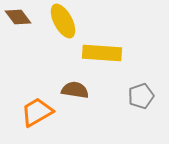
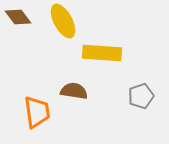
brown semicircle: moved 1 px left, 1 px down
orange trapezoid: rotated 112 degrees clockwise
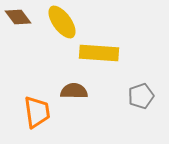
yellow ellipse: moved 1 px left, 1 px down; rotated 8 degrees counterclockwise
yellow rectangle: moved 3 px left
brown semicircle: rotated 8 degrees counterclockwise
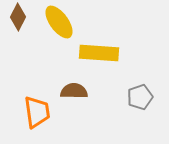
brown diamond: rotated 64 degrees clockwise
yellow ellipse: moved 3 px left
gray pentagon: moved 1 px left, 1 px down
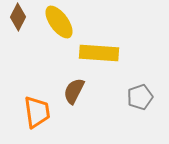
brown semicircle: rotated 64 degrees counterclockwise
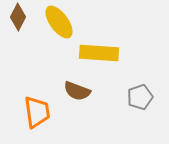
brown semicircle: moved 3 px right; rotated 96 degrees counterclockwise
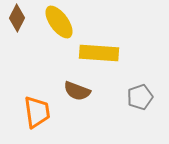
brown diamond: moved 1 px left, 1 px down
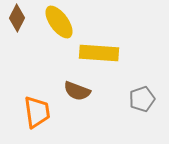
gray pentagon: moved 2 px right, 2 px down
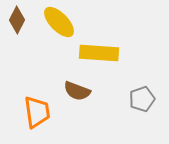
brown diamond: moved 2 px down
yellow ellipse: rotated 8 degrees counterclockwise
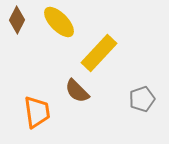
yellow rectangle: rotated 51 degrees counterclockwise
brown semicircle: rotated 24 degrees clockwise
